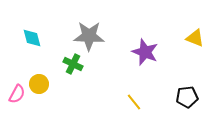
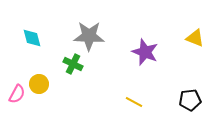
black pentagon: moved 3 px right, 3 px down
yellow line: rotated 24 degrees counterclockwise
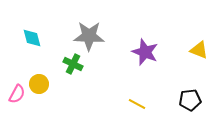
yellow triangle: moved 4 px right, 12 px down
yellow line: moved 3 px right, 2 px down
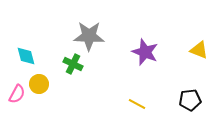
cyan diamond: moved 6 px left, 18 px down
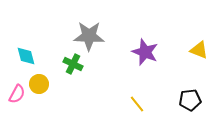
yellow line: rotated 24 degrees clockwise
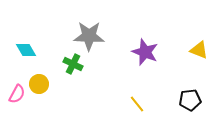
cyan diamond: moved 6 px up; rotated 15 degrees counterclockwise
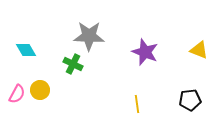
yellow circle: moved 1 px right, 6 px down
yellow line: rotated 30 degrees clockwise
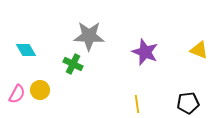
black pentagon: moved 2 px left, 3 px down
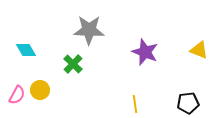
gray star: moved 6 px up
green cross: rotated 18 degrees clockwise
pink semicircle: moved 1 px down
yellow line: moved 2 px left
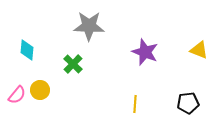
gray star: moved 4 px up
cyan diamond: moved 1 px right; rotated 35 degrees clockwise
pink semicircle: rotated 12 degrees clockwise
yellow line: rotated 12 degrees clockwise
